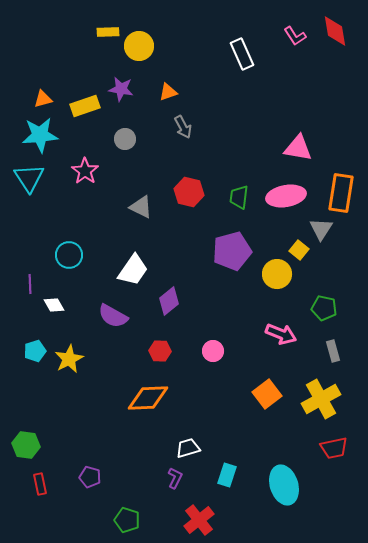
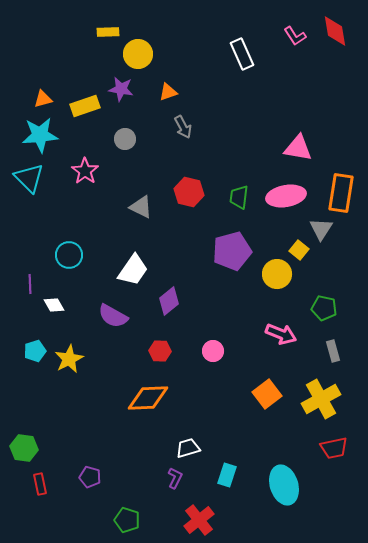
yellow circle at (139, 46): moved 1 px left, 8 px down
cyan triangle at (29, 178): rotated 12 degrees counterclockwise
green hexagon at (26, 445): moved 2 px left, 3 px down
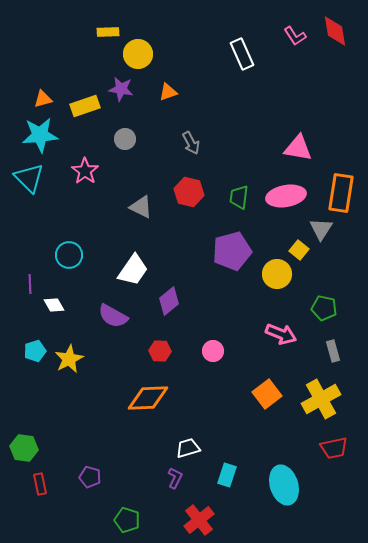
gray arrow at (183, 127): moved 8 px right, 16 px down
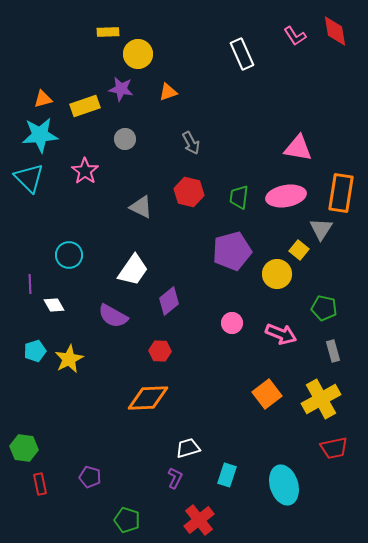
pink circle at (213, 351): moved 19 px right, 28 px up
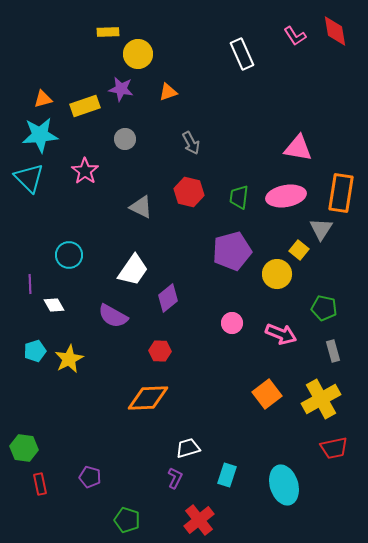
purple diamond at (169, 301): moved 1 px left, 3 px up
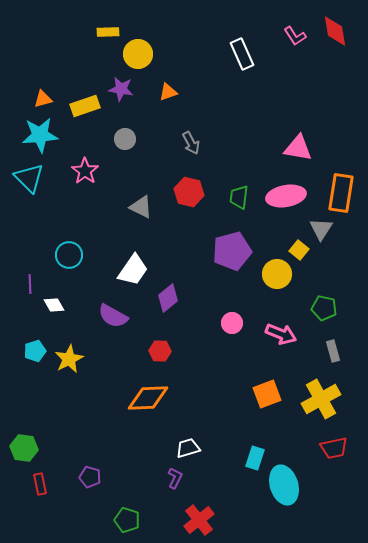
orange square at (267, 394): rotated 16 degrees clockwise
cyan rectangle at (227, 475): moved 28 px right, 17 px up
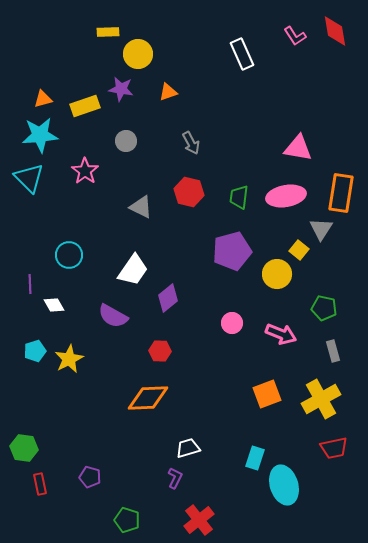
gray circle at (125, 139): moved 1 px right, 2 px down
